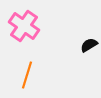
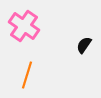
black semicircle: moved 5 px left; rotated 24 degrees counterclockwise
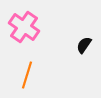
pink cross: moved 1 px down
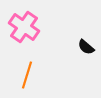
black semicircle: moved 2 px right, 2 px down; rotated 84 degrees counterclockwise
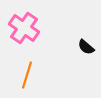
pink cross: moved 1 px down
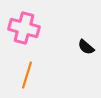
pink cross: rotated 20 degrees counterclockwise
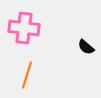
pink cross: rotated 8 degrees counterclockwise
